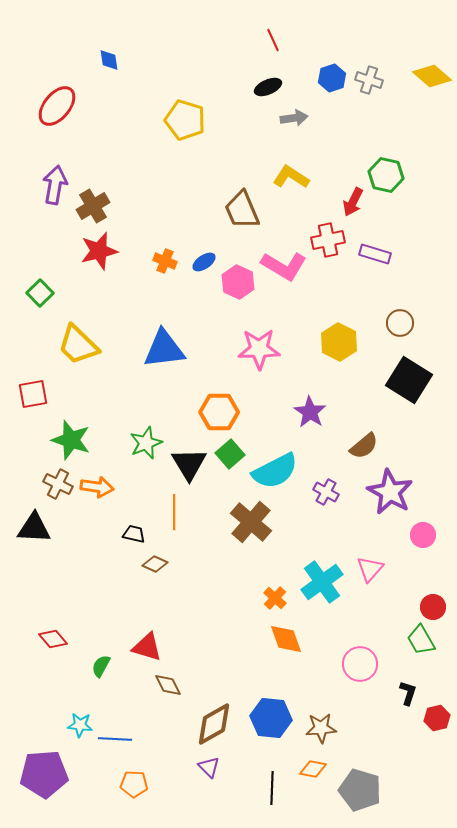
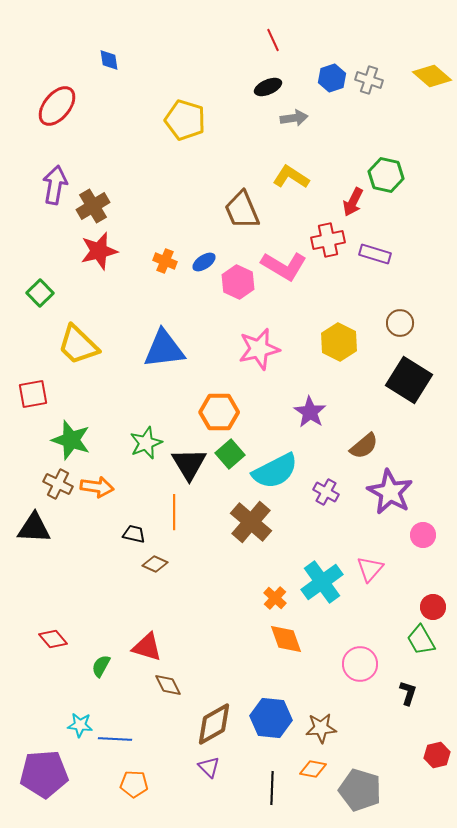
pink star at (259, 349): rotated 12 degrees counterclockwise
red hexagon at (437, 718): moved 37 px down
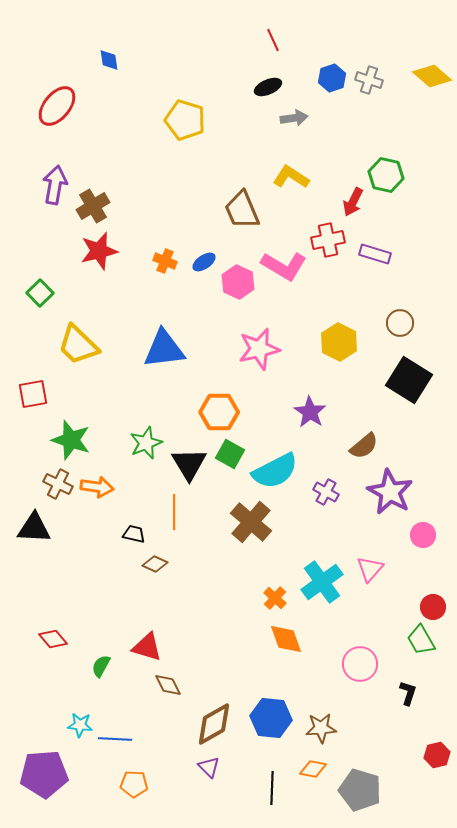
green square at (230, 454): rotated 20 degrees counterclockwise
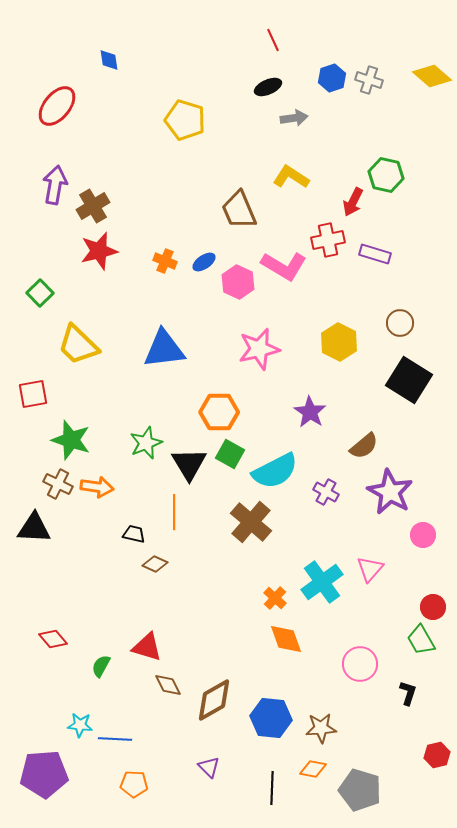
brown trapezoid at (242, 210): moved 3 px left
brown diamond at (214, 724): moved 24 px up
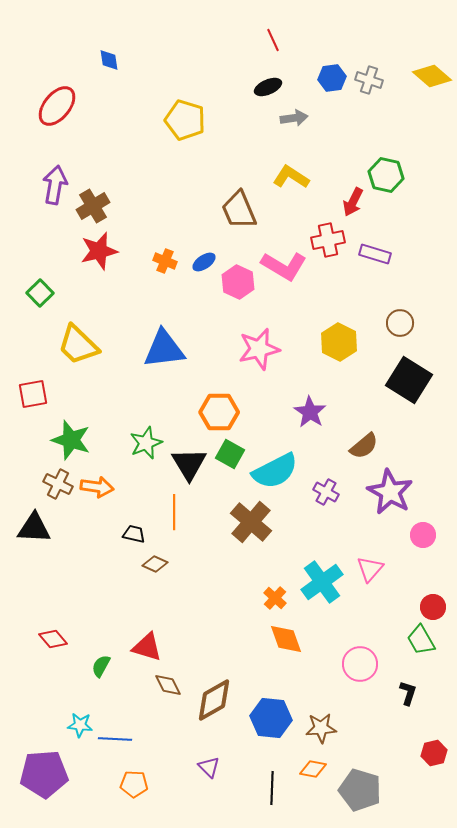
blue hexagon at (332, 78): rotated 12 degrees clockwise
red hexagon at (437, 755): moved 3 px left, 2 px up
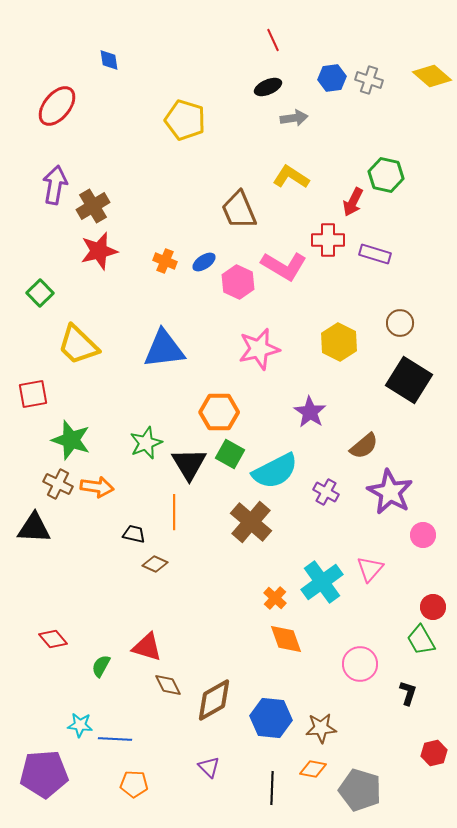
red cross at (328, 240): rotated 12 degrees clockwise
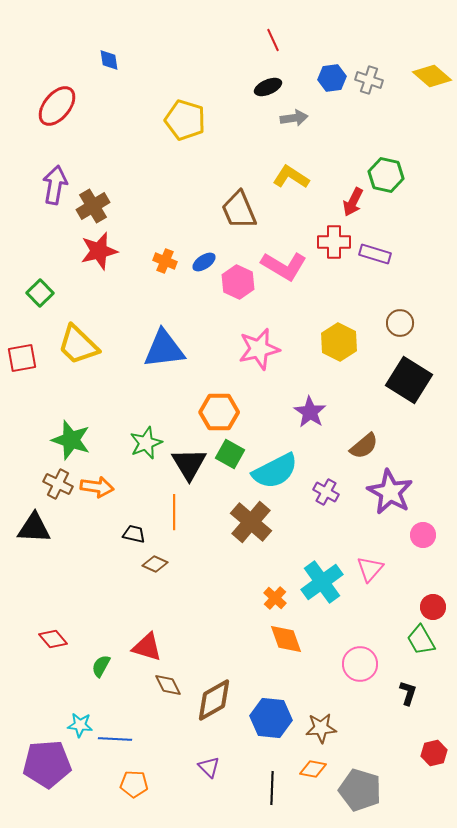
red cross at (328, 240): moved 6 px right, 2 px down
red square at (33, 394): moved 11 px left, 36 px up
purple pentagon at (44, 774): moved 3 px right, 10 px up
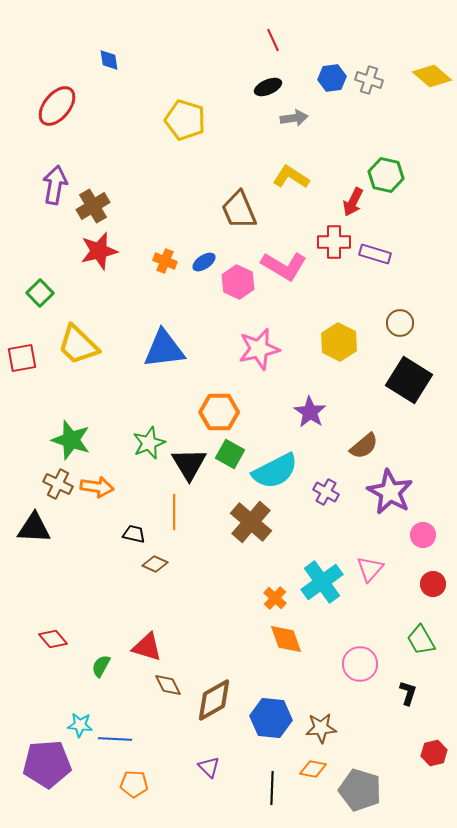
green star at (146, 443): moved 3 px right
red circle at (433, 607): moved 23 px up
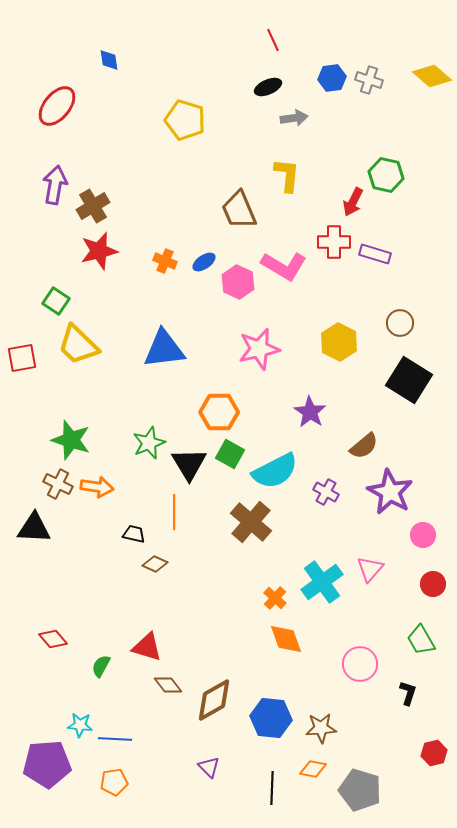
yellow L-shape at (291, 177): moved 4 px left, 2 px up; rotated 63 degrees clockwise
green square at (40, 293): moved 16 px right, 8 px down; rotated 12 degrees counterclockwise
brown diamond at (168, 685): rotated 12 degrees counterclockwise
orange pentagon at (134, 784): moved 20 px left, 2 px up; rotated 12 degrees counterclockwise
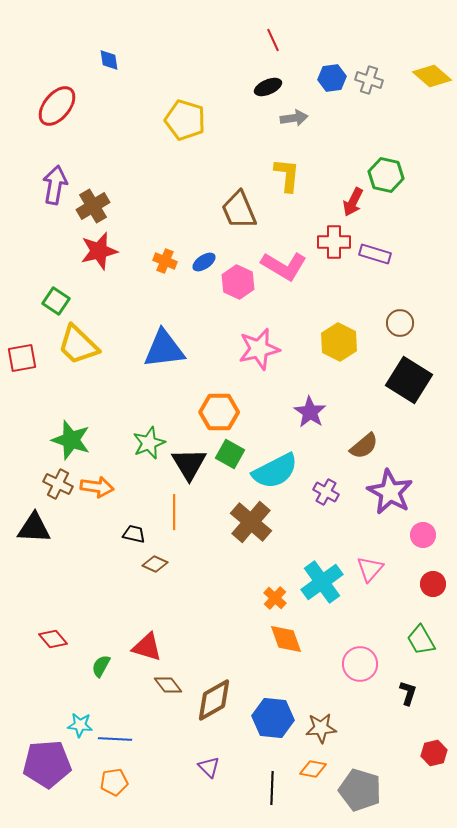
blue hexagon at (271, 718): moved 2 px right
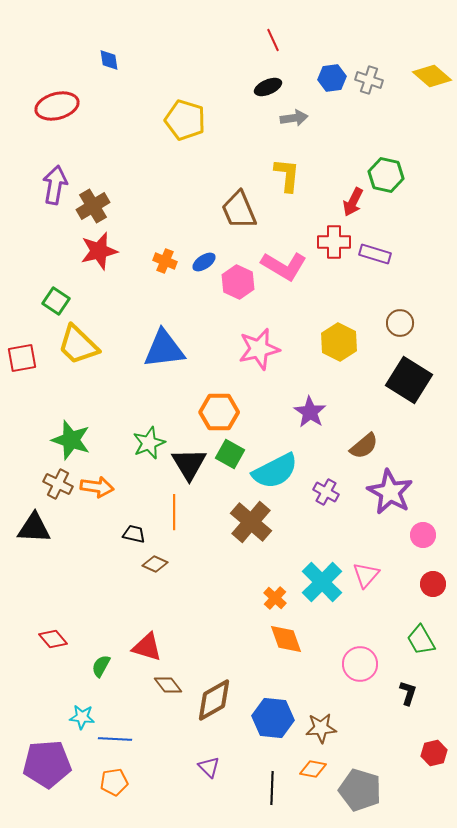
red ellipse at (57, 106): rotated 36 degrees clockwise
pink triangle at (370, 569): moved 4 px left, 6 px down
cyan cross at (322, 582): rotated 9 degrees counterclockwise
cyan star at (80, 725): moved 2 px right, 8 px up
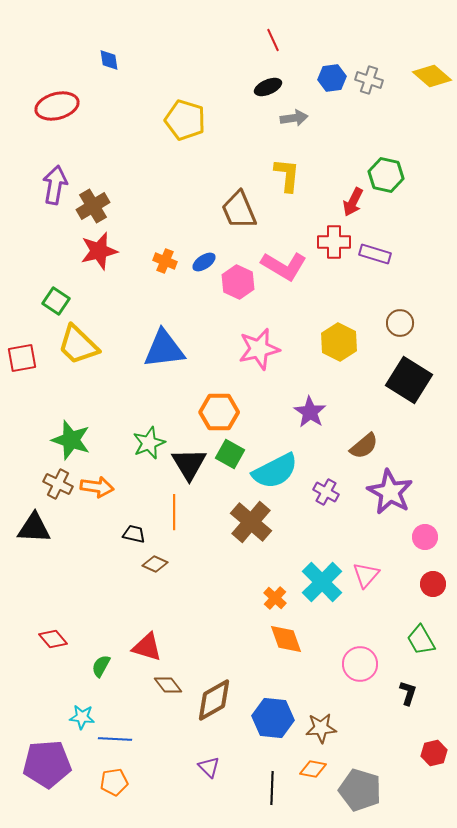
pink circle at (423, 535): moved 2 px right, 2 px down
